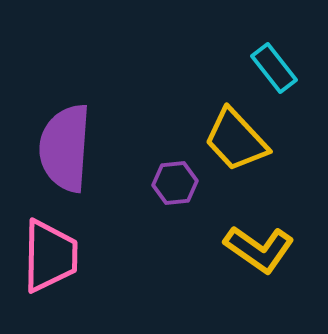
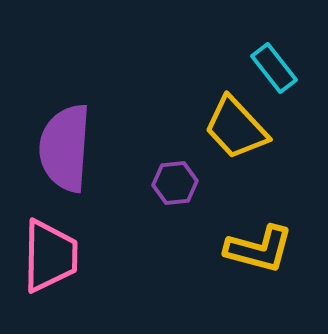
yellow trapezoid: moved 12 px up
yellow L-shape: rotated 20 degrees counterclockwise
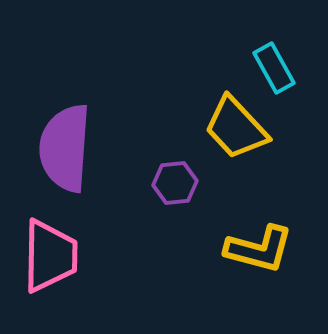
cyan rectangle: rotated 9 degrees clockwise
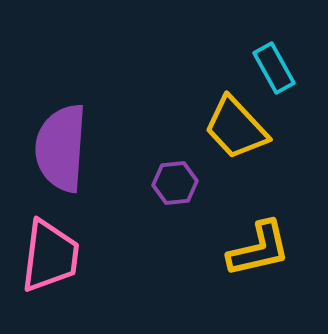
purple semicircle: moved 4 px left
yellow L-shape: rotated 28 degrees counterclockwise
pink trapezoid: rotated 6 degrees clockwise
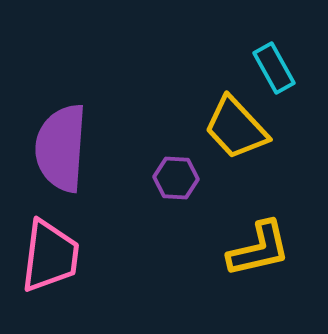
purple hexagon: moved 1 px right, 5 px up; rotated 9 degrees clockwise
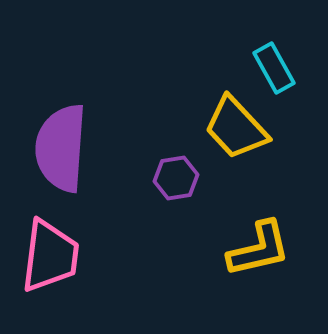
purple hexagon: rotated 12 degrees counterclockwise
